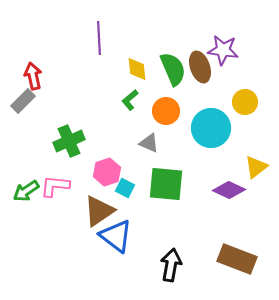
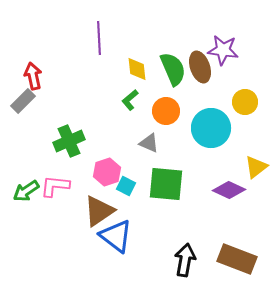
cyan square: moved 1 px right, 2 px up
black arrow: moved 14 px right, 5 px up
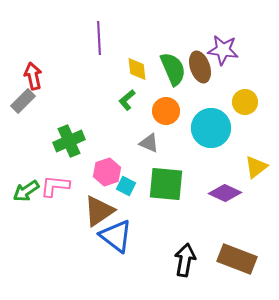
green L-shape: moved 3 px left
purple diamond: moved 4 px left, 3 px down
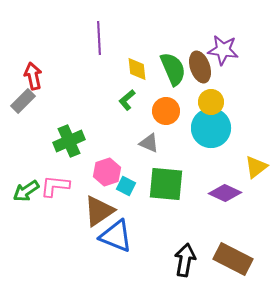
yellow circle: moved 34 px left
blue triangle: rotated 15 degrees counterclockwise
brown rectangle: moved 4 px left; rotated 6 degrees clockwise
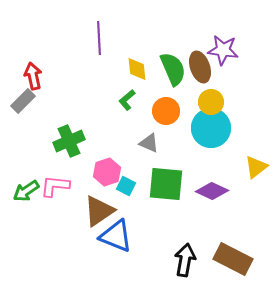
purple diamond: moved 13 px left, 2 px up
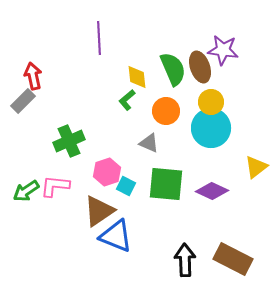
yellow diamond: moved 8 px down
black arrow: rotated 12 degrees counterclockwise
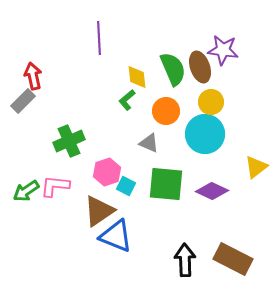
cyan circle: moved 6 px left, 6 px down
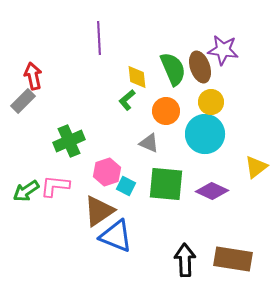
brown rectangle: rotated 18 degrees counterclockwise
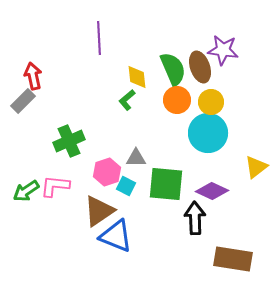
orange circle: moved 11 px right, 11 px up
cyan circle: moved 3 px right, 1 px up
gray triangle: moved 13 px left, 15 px down; rotated 25 degrees counterclockwise
black arrow: moved 10 px right, 42 px up
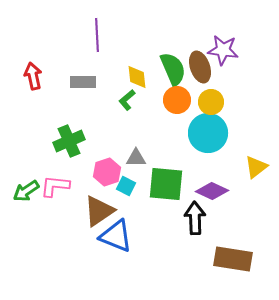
purple line: moved 2 px left, 3 px up
gray rectangle: moved 60 px right, 19 px up; rotated 45 degrees clockwise
